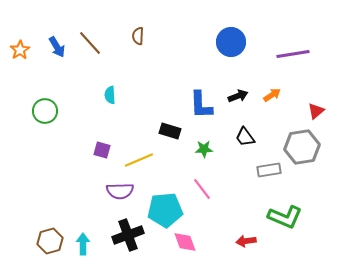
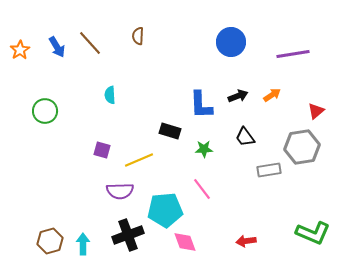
green L-shape: moved 28 px right, 16 px down
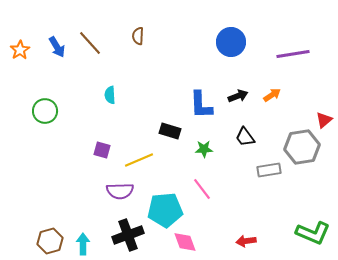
red triangle: moved 8 px right, 9 px down
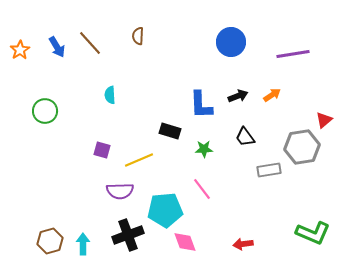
red arrow: moved 3 px left, 3 px down
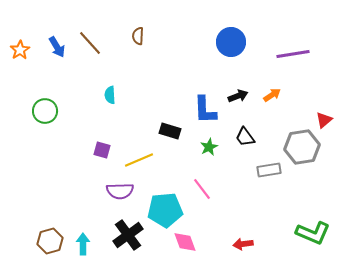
blue L-shape: moved 4 px right, 5 px down
green star: moved 5 px right, 2 px up; rotated 24 degrees counterclockwise
black cross: rotated 16 degrees counterclockwise
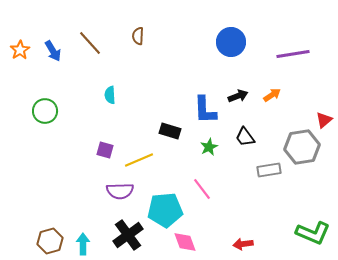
blue arrow: moved 4 px left, 4 px down
purple square: moved 3 px right
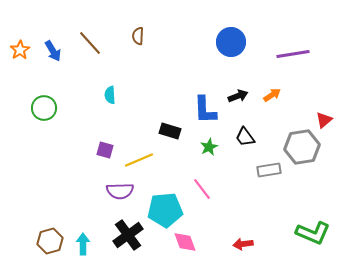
green circle: moved 1 px left, 3 px up
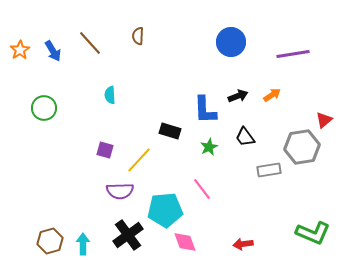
yellow line: rotated 24 degrees counterclockwise
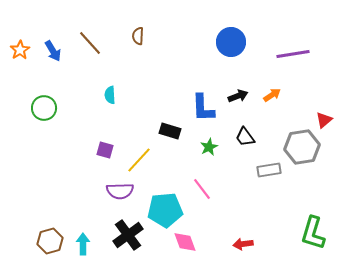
blue L-shape: moved 2 px left, 2 px up
green L-shape: rotated 84 degrees clockwise
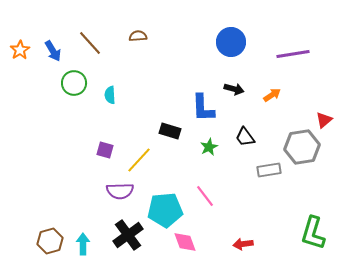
brown semicircle: rotated 84 degrees clockwise
black arrow: moved 4 px left, 7 px up; rotated 36 degrees clockwise
green circle: moved 30 px right, 25 px up
pink line: moved 3 px right, 7 px down
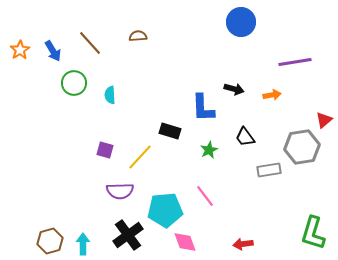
blue circle: moved 10 px right, 20 px up
purple line: moved 2 px right, 8 px down
orange arrow: rotated 24 degrees clockwise
green star: moved 3 px down
yellow line: moved 1 px right, 3 px up
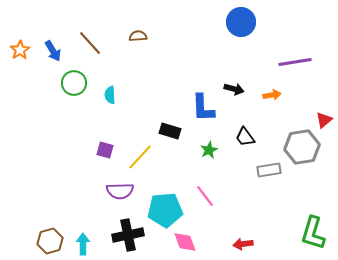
black cross: rotated 24 degrees clockwise
